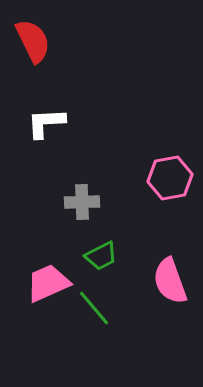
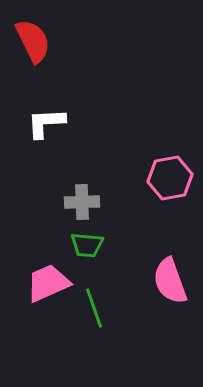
green trapezoid: moved 14 px left, 11 px up; rotated 32 degrees clockwise
green line: rotated 21 degrees clockwise
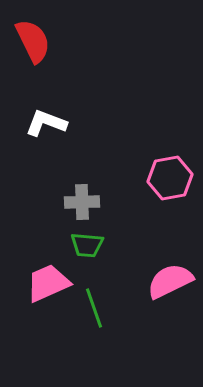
white L-shape: rotated 24 degrees clockwise
pink semicircle: rotated 84 degrees clockwise
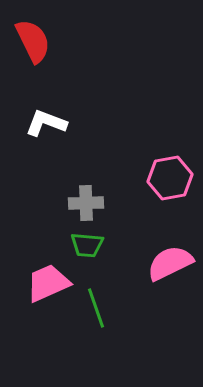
gray cross: moved 4 px right, 1 px down
pink semicircle: moved 18 px up
green line: moved 2 px right
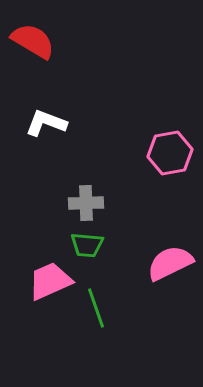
red semicircle: rotated 33 degrees counterclockwise
pink hexagon: moved 25 px up
pink trapezoid: moved 2 px right, 2 px up
